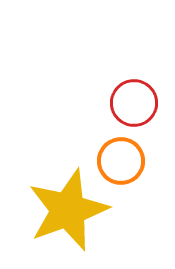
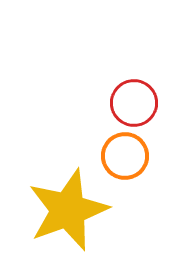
orange circle: moved 4 px right, 5 px up
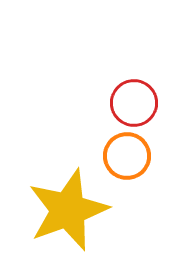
orange circle: moved 2 px right
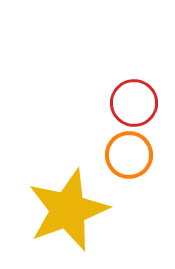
orange circle: moved 2 px right, 1 px up
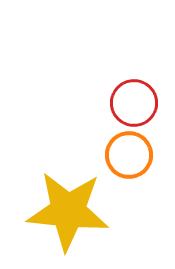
yellow star: moved 1 px down; rotated 26 degrees clockwise
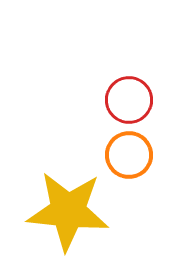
red circle: moved 5 px left, 3 px up
